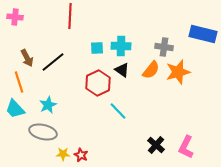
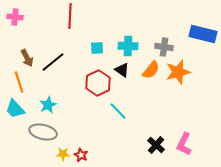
cyan cross: moved 7 px right
pink L-shape: moved 2 px left, 3 px up
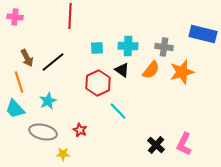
orange star: moved 4 px right
cyan star: moved 4 px up
red star: moved 1 px left, 25 px up
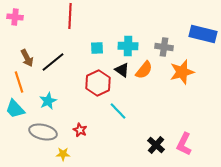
orange semicircle: moved 7 px left
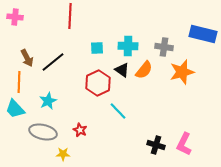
orange line: rotated 20 degrees clockwise
black cross: rotated 24 degrees counterclockwise
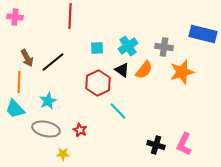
cyan cross: rotated 36 degrees counterclockwise
gray ellipse: moved 3 px right, 3 px up
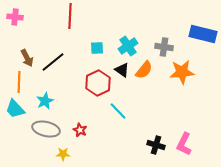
orange star: rotated 10 degrees clockwise
cyan star: moved 3 px left
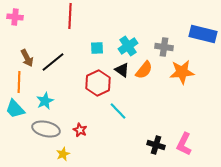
yellow star: rotated 24 degrees counterclockwise
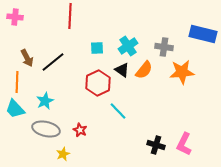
orange line: moved 2 px left
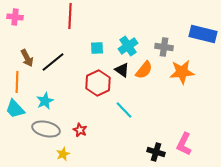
cyan line: moved 6 px right, 1 px up
black cross: moved 7 px down
